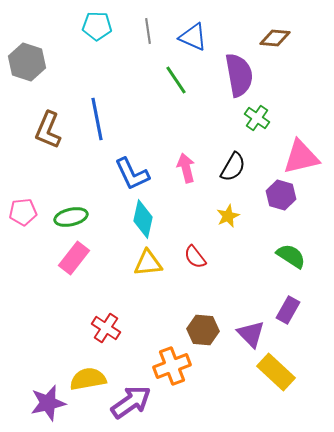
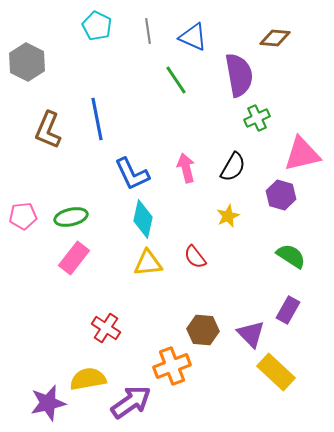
cyan pentagon: rotated 24 degrees clockwise
gray hexagon: rotated 9 degrees clockwise
green cross: rotated 30 degrees clockwise
pink triangle: moved 1 px right, 3 px up
pink pentagon: moved 4 px down
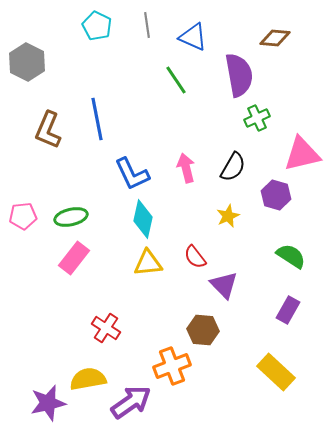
gray line: moved 1 px left, 6 px up
purple hexagon: moved 5 px left
purple triangle: moved 27 px left, 49 px up
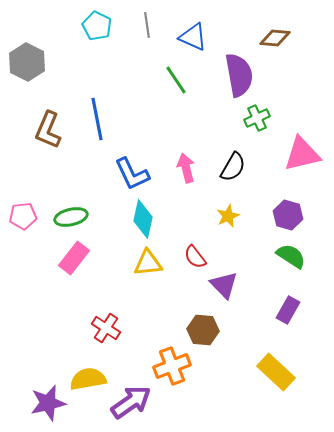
purple hexagon: moved 12 px right, 20 px down
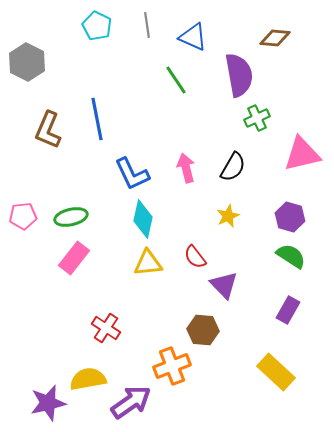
purple hexagon: moved 2 px right, 2 px down
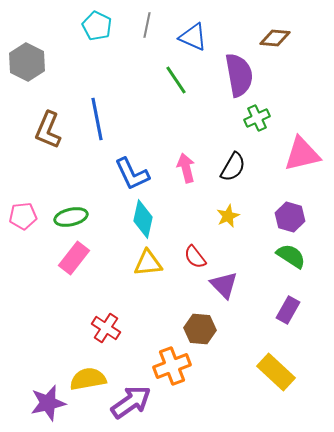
gray line: rotated 20 degrees clockwise
brown hexagon: moved 3 px left, 1 px up
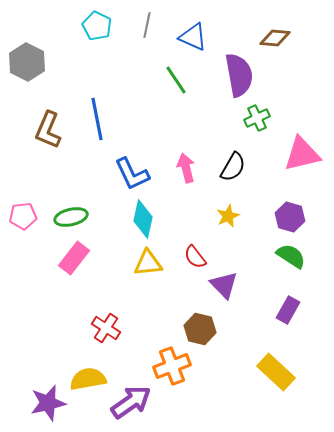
brown hexagon: rotated 8 degrees clockwise
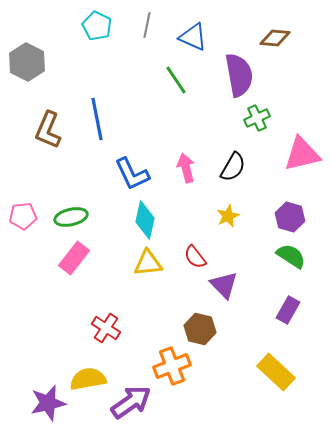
cyan diamond: moved 2 px right, 1 px down
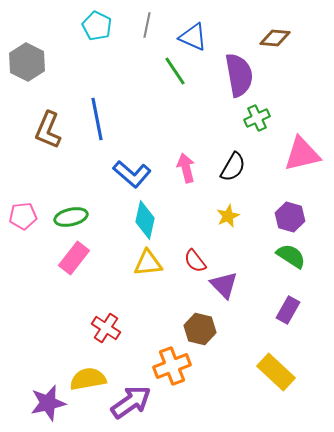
green line: moved 1 px left, 9 px up
blue L-shape: rotated 24 degrees counterclockwise
red semicircle: moved 4 px down
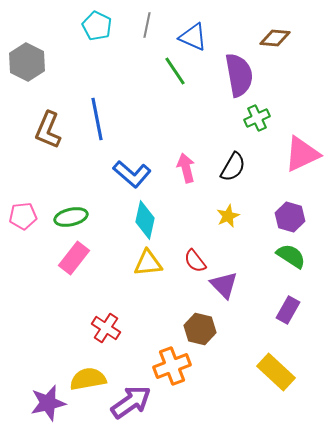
pink triangle: rotated 12 degrees counterclockwise
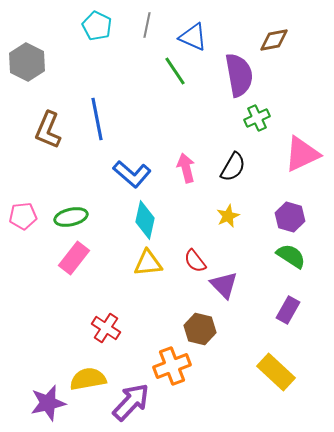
brown diamond: moved 1 px left, 2 px down; rotated 16 degrees counterclockwise
purple arrow: rotated 12 degrees counterclockwise
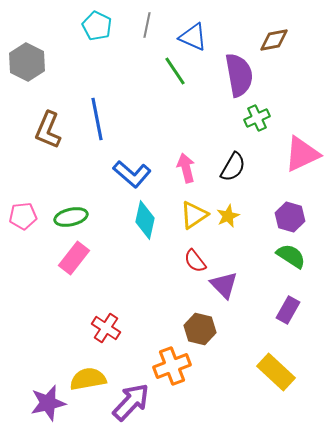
yellow triangle: moved 46 px right, 48 px up; rotated 28 degrees counterclockwise
